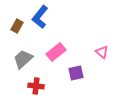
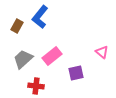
pink rectangle: moved 4 px left, 4 px down
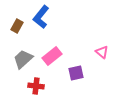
blue L-shape: moved 1 px right
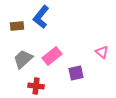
brown rectangle: rotated 56 degrees clockwise
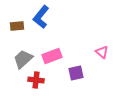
pink rectangle: rotated 18 degrees clockwise
red cross: moved 6 px up
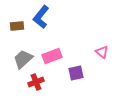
red cross: moved 2 px down; rotated 28 degrees counterclockwise
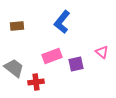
blue L-shape: moved 21 px right, 5 px down
gray trapezoid: moved 9 px left, 9 px down; rotated 80 degrees clockwise
purple square: moved 9 px up
red cross: rotated 14 degrees clockwise
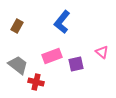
brown rectangle: rotated 56 degrees counterclockwise
gray trapezoid: moved 4 px right, 3 px up
red cross: rotated 21 degrees clockwise
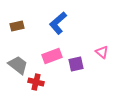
blue L-shape: moved 4 px left, 1 px down; rotated 10 degrees clockwise
brown rectangle: rotated 48 degrees clockwise
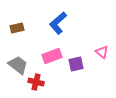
brown rectangle: moved 2 px down
